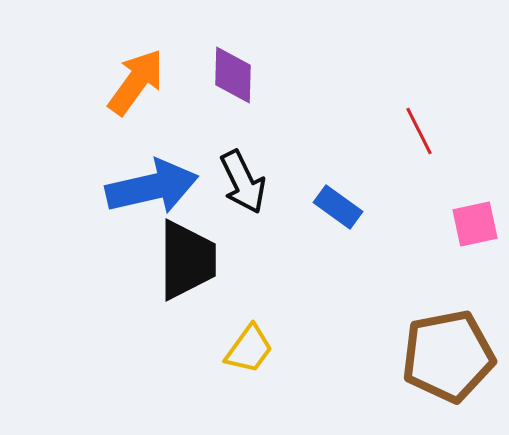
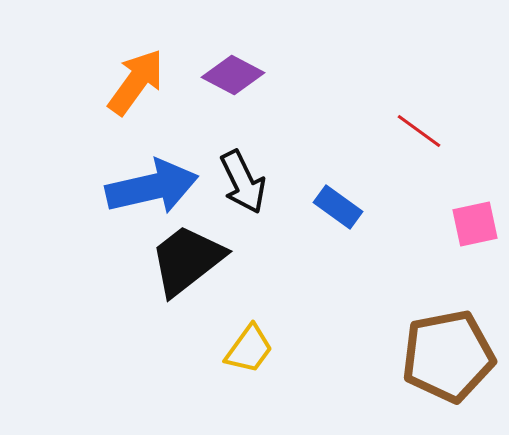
purple diamond: rotated 64 degrees counterclockwise
red line: rotated 27 degrees counterclockwise
black trapezoid: rotated 128 degrees counterclockwise
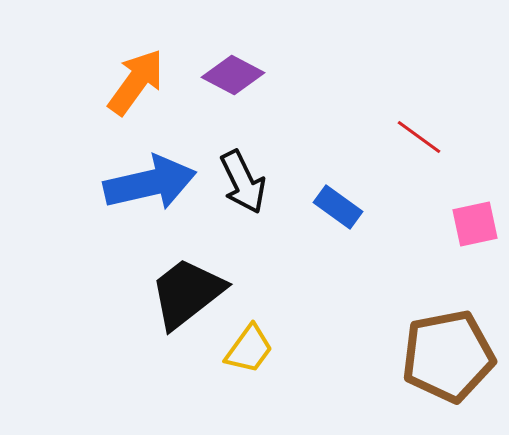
red line: moved 6 px down
blue arrow: moved 2 px left, 4 px up
black trapezoid: moved 33 px down
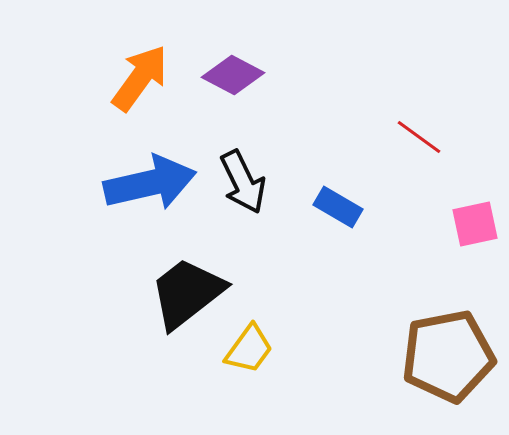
orange arrow: moved 4 px right, 4 px up
blue rectangle: rotated 6 degrees counterclockwise
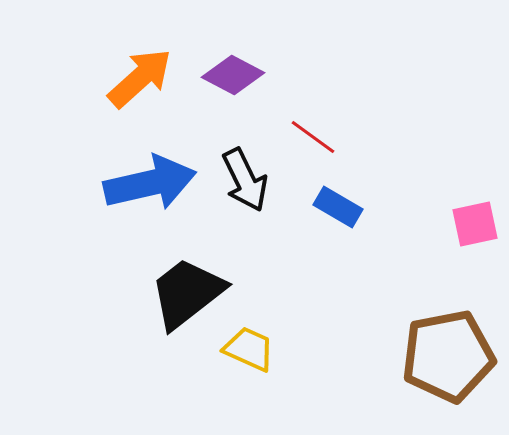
orange arrow: rotated 12 degrees clockwise
red line: moved 106 px left
black arrow: moved 2 px right, 2 px up
yellow trapezoid: rotated 102 degrees counterclockwise
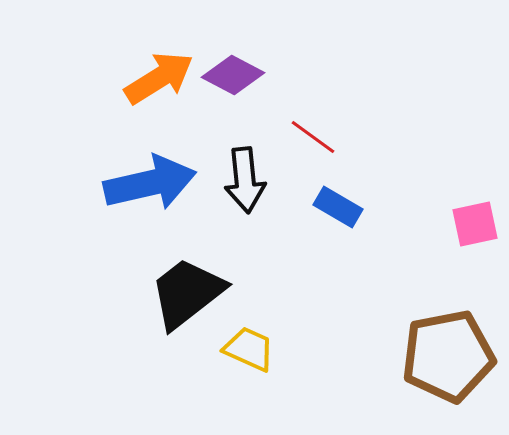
orange arrow: moved 19 px right; rotated 10 degrees clockwise
black arrow: rotated 20 degrees clockwise
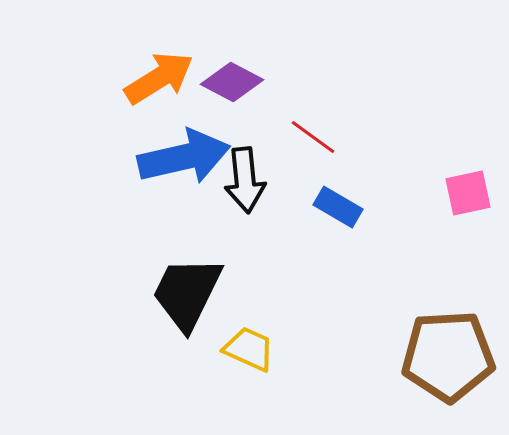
purple diamond: moved 1 px left, 7 px down
blue arrow: moved 34 px right, 26 px up
pink square: moved 7 px left, 31 px up
black trapezoid: rotated 26 degrees counterclockwise
brown pentagon: rotated 8 degrees clockwise
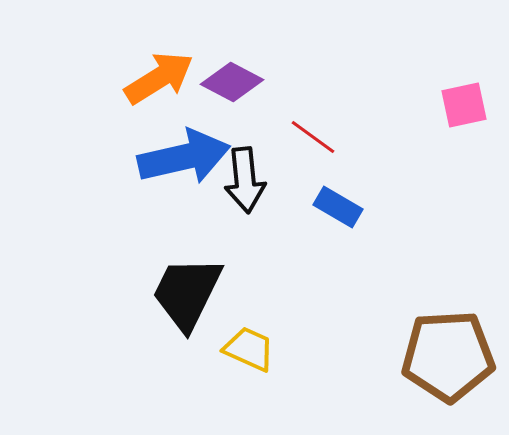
pink square: moved 4 px left, 88 px up
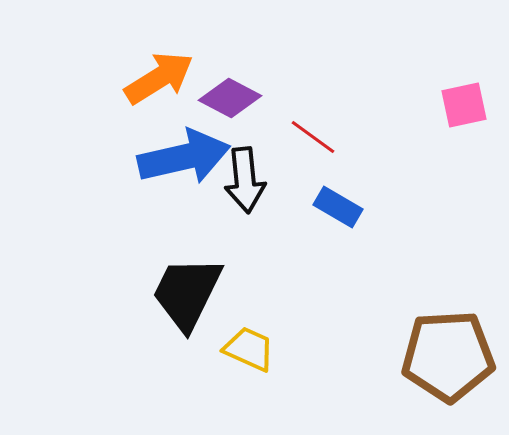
purple diamond: moved 2 px left, 16 px down
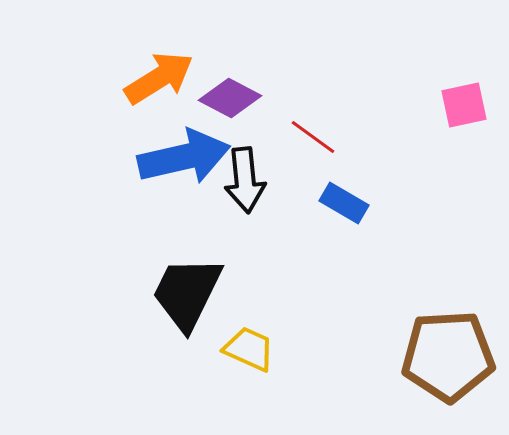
blue rectangle: moved 6 px right, 4 px up
